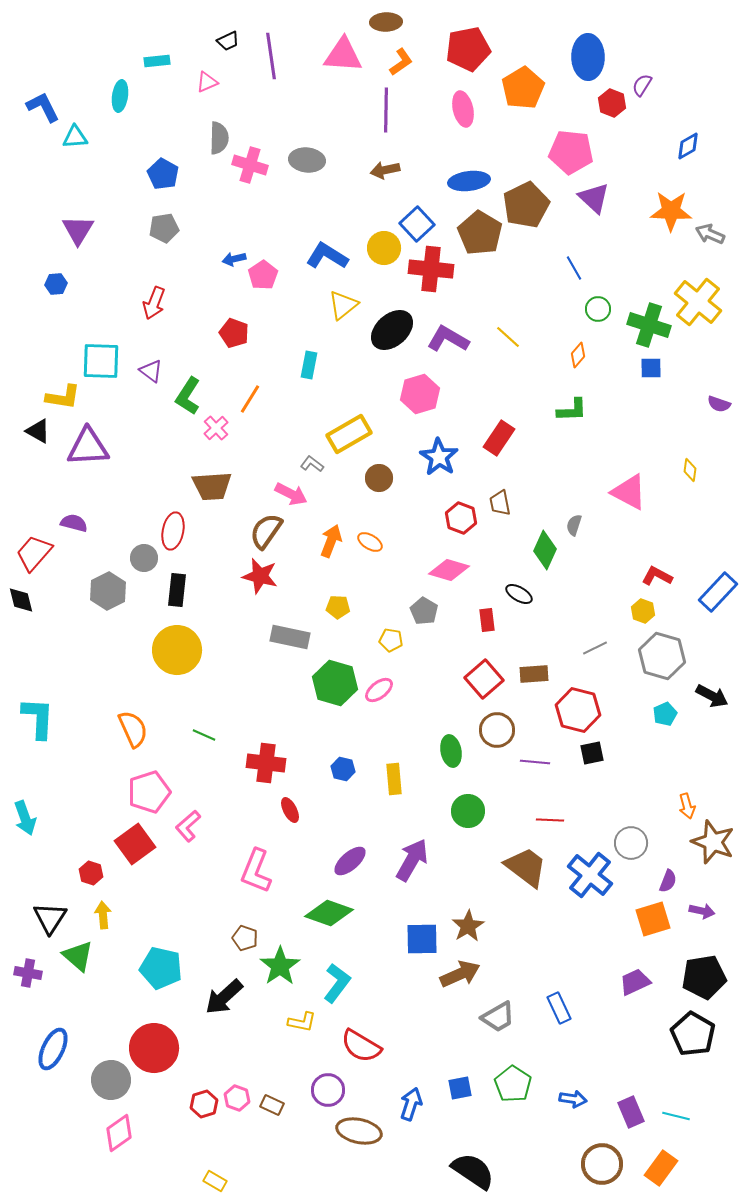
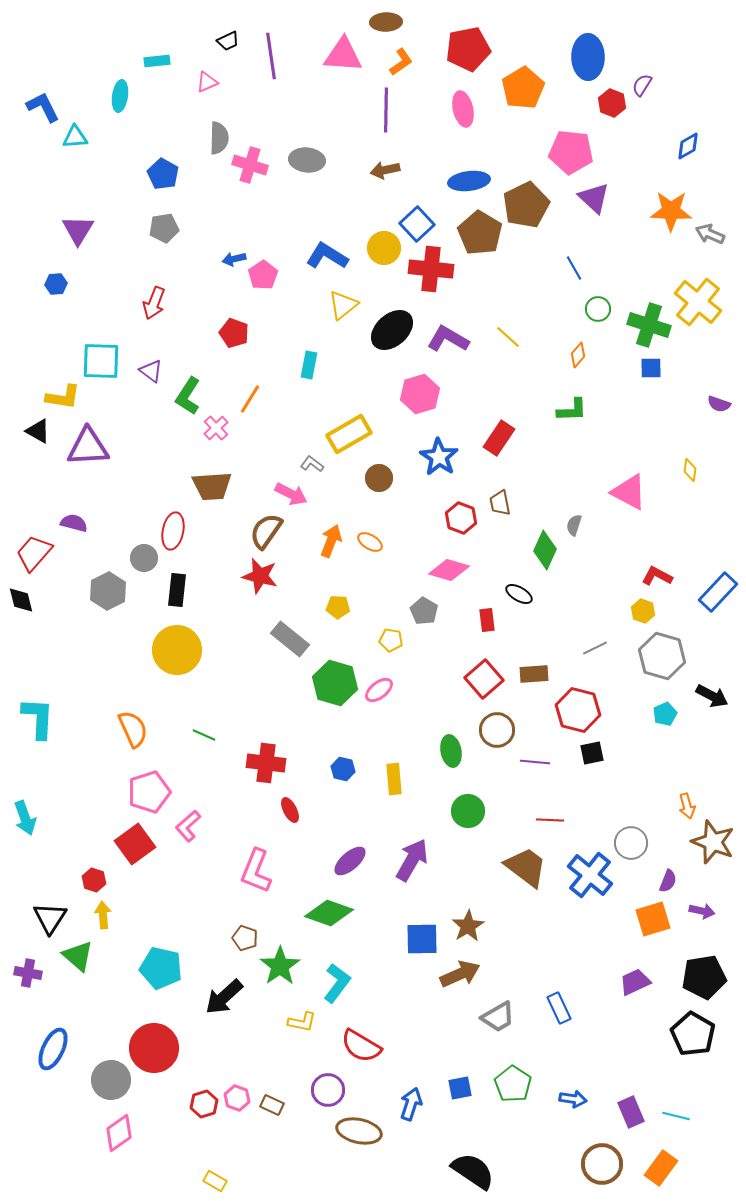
gray rectangle at (290, 637): moved 2 px down; rotated 27 degrees clockwise
red hexagon at (91, 873): moved 3 px right, 7 px down
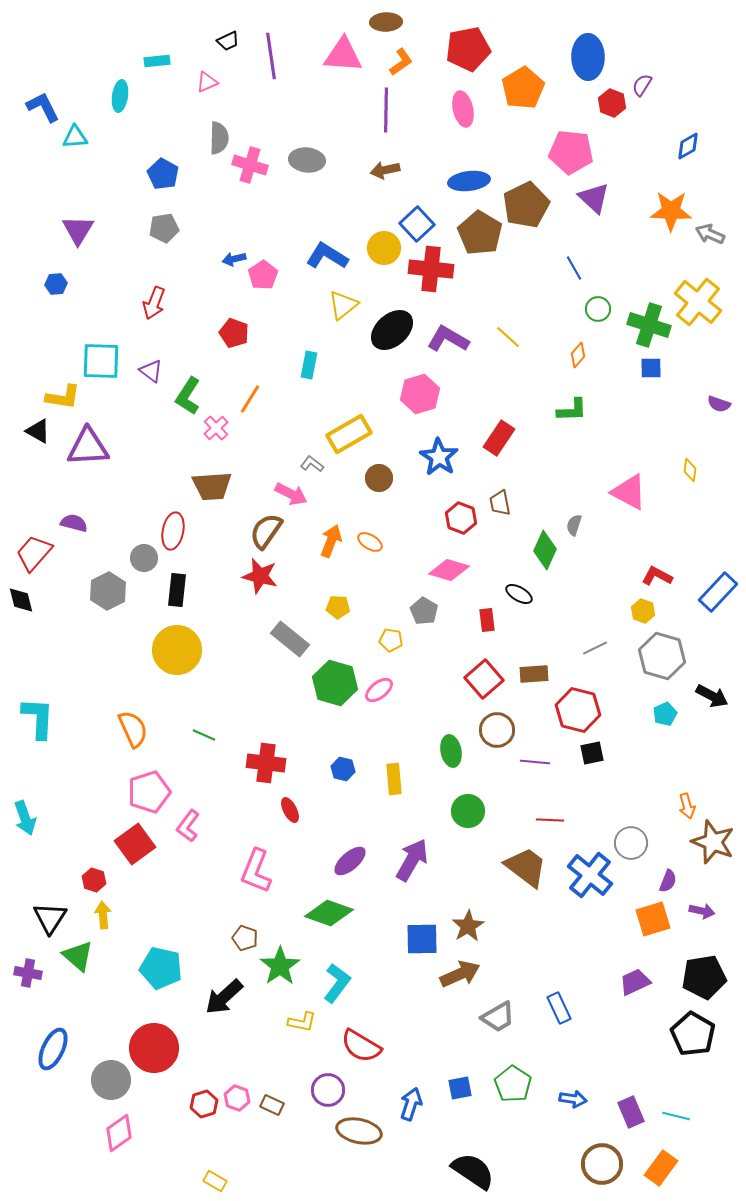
pink L-shape at (188, 826): rotated 12 degrees counterclockwise
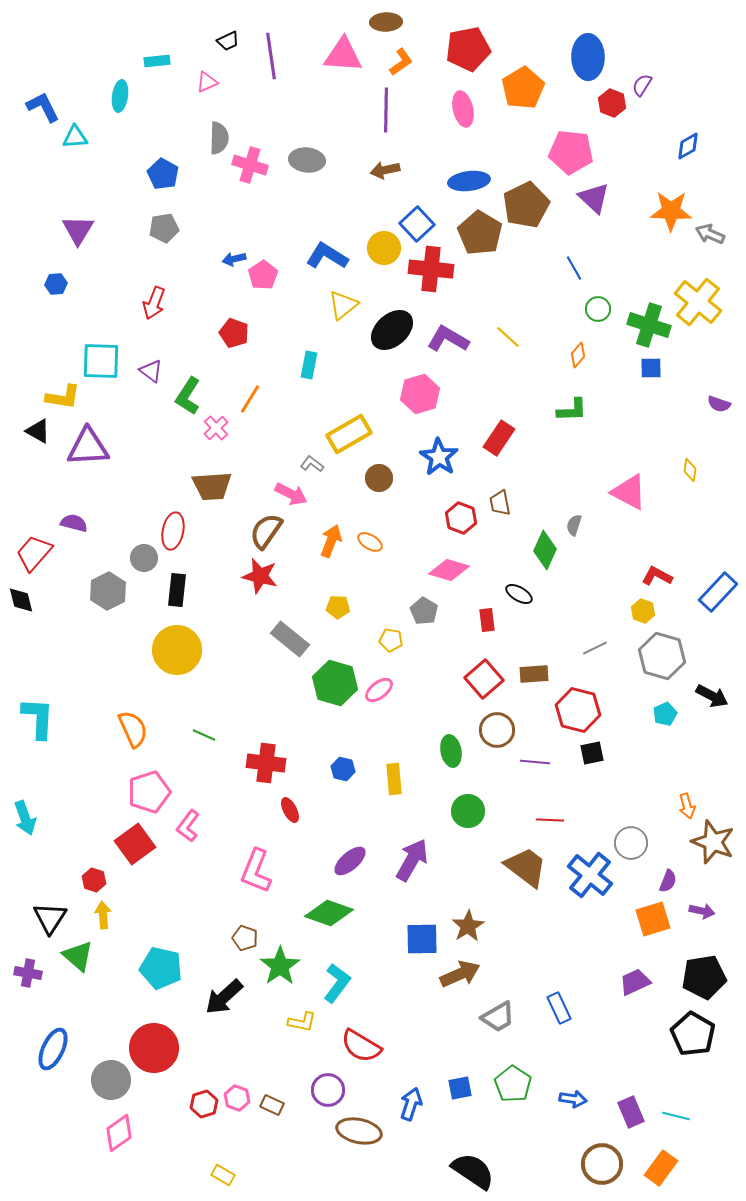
yellow rectangle at (215, 1181): moved 8 px right, 6 px up
